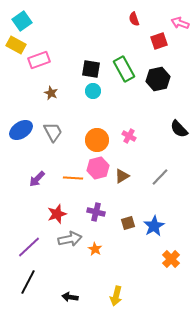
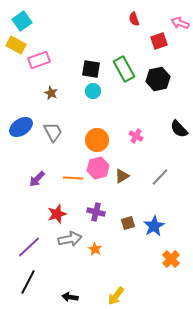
blue ellipse: moved 3 px up
pink cross: moved 7 px right
yellow arrow: rotated 24 degrees clockwise
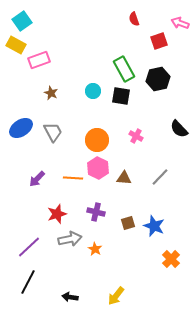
black square: moved 30 px right, 27 px down
blue ellipse: moved 1 px down
pink hexagon: rotated 20 degrees counterclockwise
brown triangle: moved 2 px right, 2 px down; rotated 35 degrees clockwise
blue star: rotated 20 degrees counterclockwise
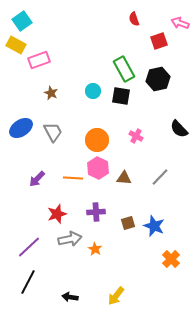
purple cross: rotated 18 degrees counterclockwise
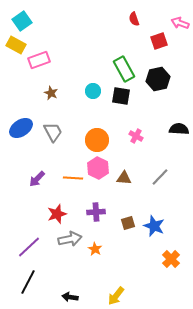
black semicircle: rotated 138 degrees clockwise
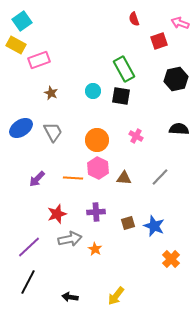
black hexagon: moved 18 px right
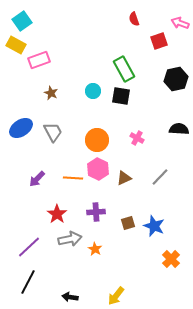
pink cross: moved 1 px right, 2 px down
pink hexagon: moved 1 px down
brown triangle: rotated 28 degrees counterclockwise
red star: rotated 18 degrees counterclockwise
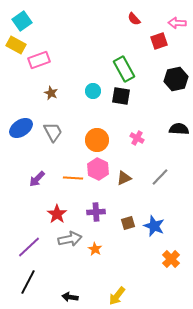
red semicircle: rotated 24 degrees counterclockwise
pink arrow: moved 3 px left; rotated 18 degrees counterclockwise
yellow arrow: moved 1 px right
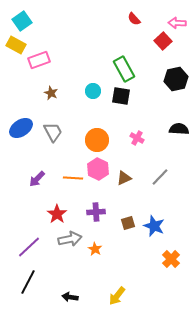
red square: moved 4 px right; rotated 24 degrees counterclockwise
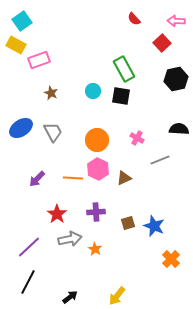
pink arrow: moved 1 px left, 2 px up
red square: moved 1 px left, 2 px down
gray line: moved 17 px up; rotated 24 degrees clockwise
black arrow: rotated 133 degrees clockwise
